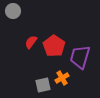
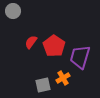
orange cross: moved 1 px right
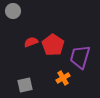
red semicircle: rotated 32 degrees clockwise
red pentagon: moved 1 px left, 1 px up
gray square: moved 18 px left
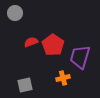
gray circle: moved 2 px right, 2 px down
orange cross: rotated 16 degrees clockwise
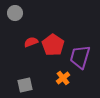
orange cross: rotated 24 degrees counterclockwise
